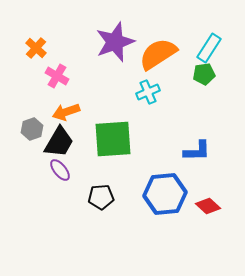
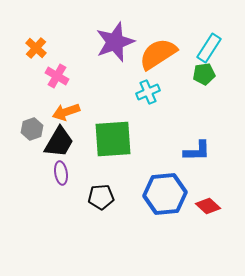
purple ellipse: moved 1 px right, 3 px down; rotated 30 degrees clockwise
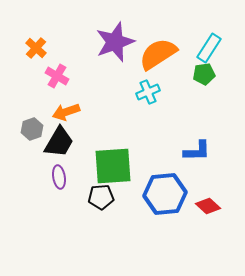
green square: moved 27 px down
purple ellipse: moved 2 px left, 4 px down
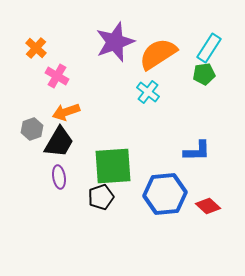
cyan cross: rotated 30 degrees counterclockwise
black pentagon: rotated 15 degrees counterclockwise
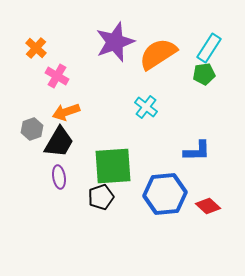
cyan cross: moved 2 px left, 15 px down
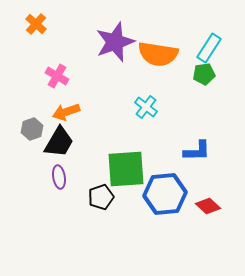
orange cross: moved 24 px up
orange semicircle: rotated 138 degrees counterclockwise
green square: moved 13 px right, 3 px down
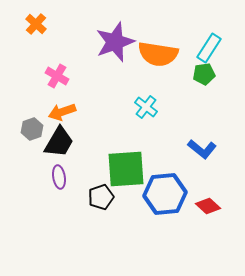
orange arrow: moved 4 px left
blue L-shape: moved 5 px right, 2 px up; rotated 40 degrees clockwise
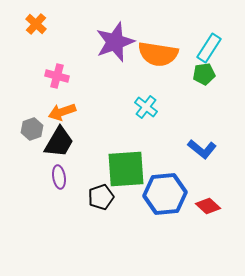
pink cross: rotated 15 degrees counterclockwise
